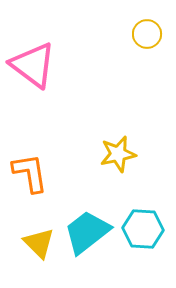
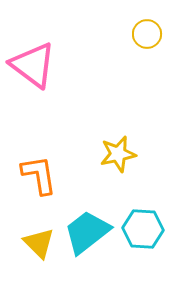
orange L-shape: moved 9 px right, 2 px down
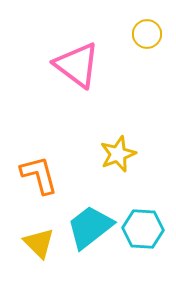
pink triangle: moved 44 px right
yellow star: rotated 9 degrees counterclockwise
orange L-shape: rotated 6 degrees counterclockwise
cyan trapezoid: moved 3 px right, 5 px up
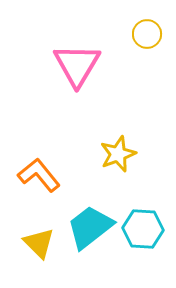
pink triangle: rotated 24 degrees clockwise
orange L-shape: rotated 24 degrees counterclockwise
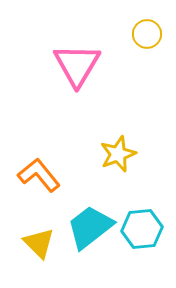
cyan hexagon: moved 1 px left; rotated 9 degrees counterclockwise
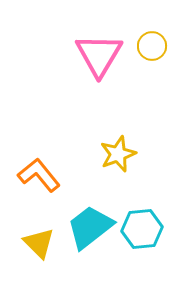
yellow circle: moved 5 px right, 12 px down
pink triangle: moved 22 px right, 10 px up
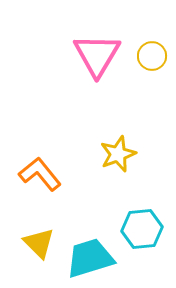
yellow circle: moved 10 px down
pink triangle: moved 2 px left
orange L-shape: moved 1 px right, 1 px up
cyan trapezoid: moved 31 px down; rotated 21 degrees clockwise
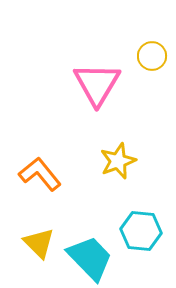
pink triangle: moved 29 px down
yellow star: moved 7 px down
cyan hexagon: moved 1 px left, 2 px down; rotated 12 degrees clockwise
cyan trapezoid: rotated 63 degrees clockwise
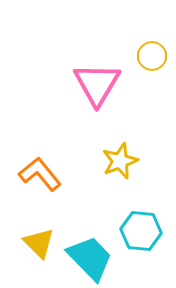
yellow star: moved 2 px right
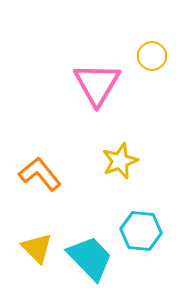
yellow triangle: moved 2 px left, 5 px down
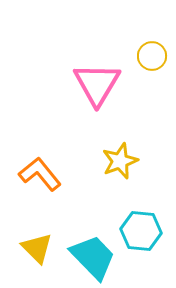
cyan trapezoid: moved 3 px right, 1 px up
